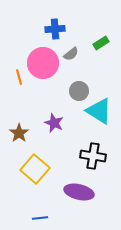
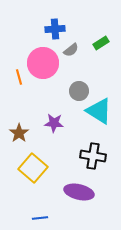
gray semicircle: moved 4 px up
purple star: rotated 18 degrees counterclockwise
yellow square: moved 2 px left, 1 px up
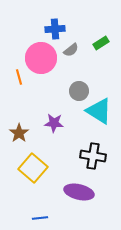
pink circle: moved 2 px left, 5 px up
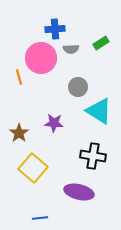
gray semicircle: moved 1 px up; rotated 35 degrees clockwise
gray circle: moved 1 px left, 4 px up
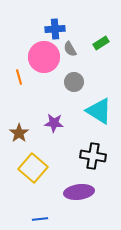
gray semicircle: moved 1 px left; rotated 63 degrees clockwise
pink circle: moved 3 px right, 1 px up
gray circle: moved 4 px left, 5 px up
purple ellipse: rotated 20 degrees counterclockwise
blue line: moved 1 px down
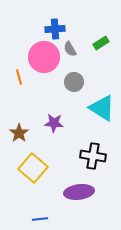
cyan triangle: moved 3 px right, 3 px up
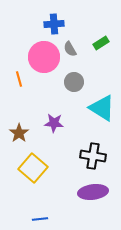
blue cross: moved 1 px left, 5 px up
orange line: moved 2 px down
purple ellipse: moved 14 px right
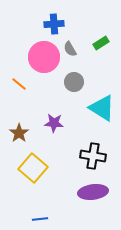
orange line: moved 5 px down; rotated 35 degrees counterclockwise
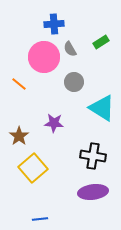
green rectangle: moved 1 px up
brown star: moved 3 px down
yellow square: rotated 8 degrees clockwise
